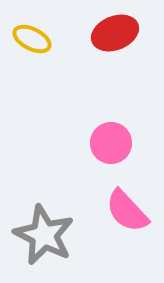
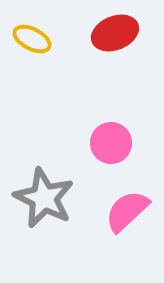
pink semicircle: rotated 90 degrees clockwise
gray star: moved 37 px up
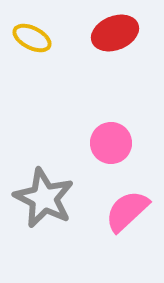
yellow ellipse: moved 1 px up
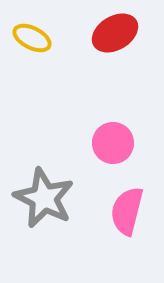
red ellipse: rotated 9 degrees counterclockwise
pink circle: moved 2 px right
pink semicircle: rotated 33 degrees counterclockwise
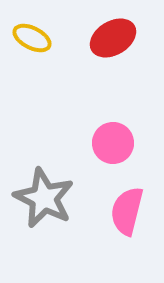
red ellipse: moved 2 px left, 5 px down
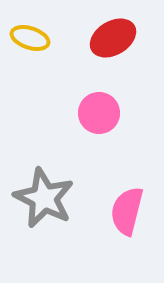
yellow ellipse: moved 2 px left; rotated 9 degrees counterclockwise
pink circle: moved 14 px left, 30 px up
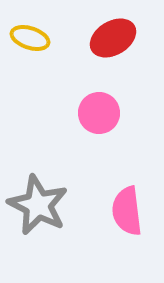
gray star: moved 6 px left, 7 px down
pink semicircle: rotated 21 degrees counterclockwise
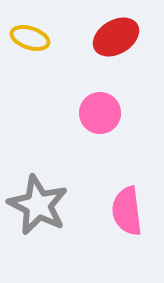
red ellipse: moved 3 px right, 1 px up
pink circle: moved 1 px right
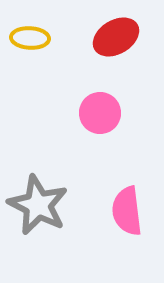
yellow ellipse: rotated 15 degrees counterclockwise
